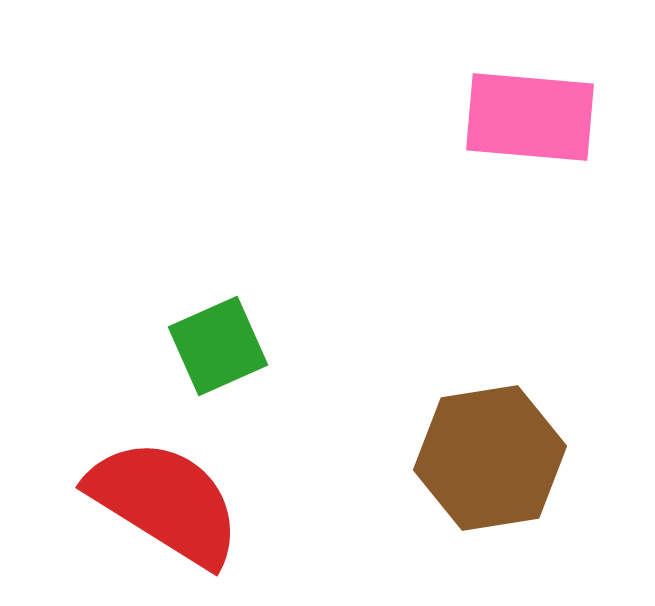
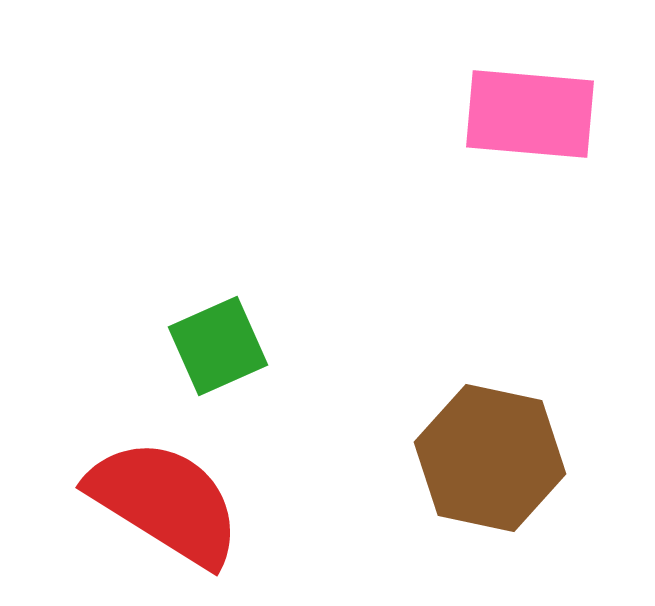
pink rectangle: moved 3 px up
brown hexagon: rotated 21 degrees clockwise
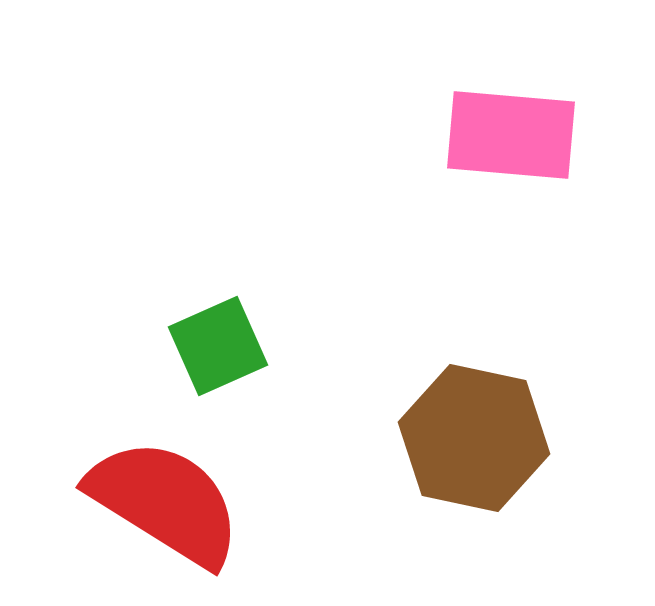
pink rectangle: moved 19 px left, 21 px down
brown hexagon: moved 16 px left, 20 px up
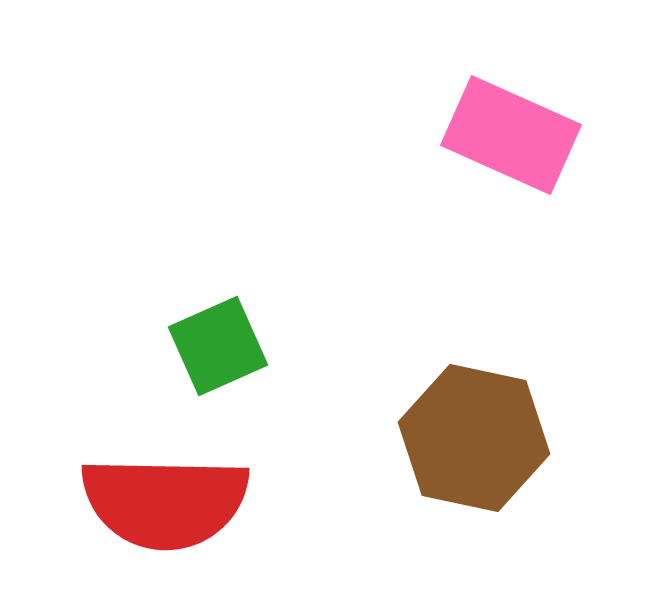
pink rectangle: rotated 19 degrees clockwise
red semicircle: rotated 149 degrees clockwise
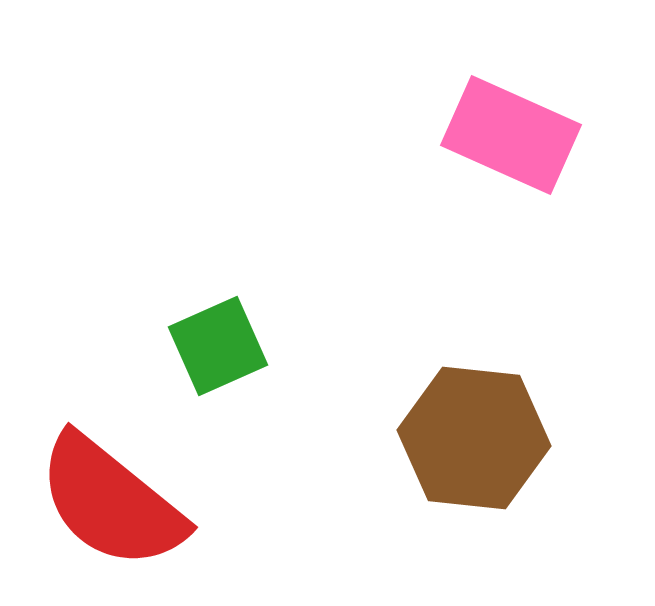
brown hexagon: rotated 6 degrees counterclockwise
red semicircle: moved 54 px left; rotated 38 degrees clockwise
